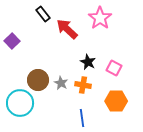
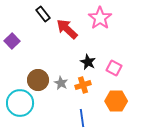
orange cross: rotated 28 degrees counterclockwise
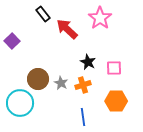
pink square: rotated 28 degrees counterclockwise
brown circle: moved 1 px up
blue line: moved 1 px right, 1 px up
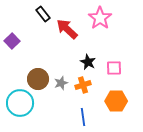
gray star: rotated 24 degrees clockwise
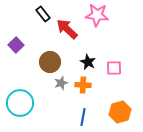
pink star: moved 3 px left, 3 px up; rotated 30 degrees counterclockwise
purple square: moved 4 px right, 4 px down
brown circle: moved 12 px right, 17 px up
orange cross: rotated 21 degrees clockwise
orange hexagon: moved 4 px right, 11 px down; rotated 15 degrees counterclockwise
blue line: rotated 18 degrees clockwise
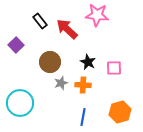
black rectangle: moved 3 px left, 7 px down
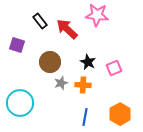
purple square: moved 1 px right; rotated 28 degrees counterclockwise
pink square: rotated 21 degrees counterclockwise
orange hexagon: moved 2 px down; rotated 15 degrees counterclockwise
blue line: moved 2 px right
